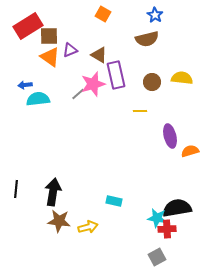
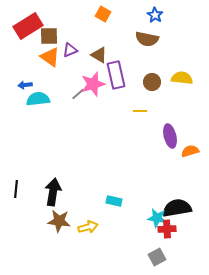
brown semicircle: rotated 25 degrees clockwise
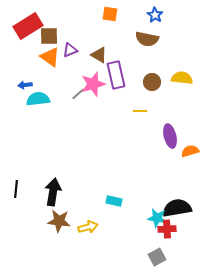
orange square: moved 7 px right; rotated 21 degrees counterclockwise
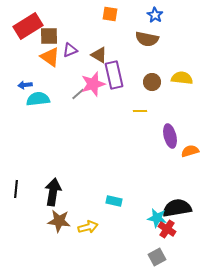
purple rectangle: moved 2 px left
red cross: rotated 36 degrees clockwise
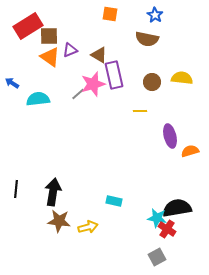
blue arrow: moved 13 px left, 2 px up; rotated 40 degrees clockwise
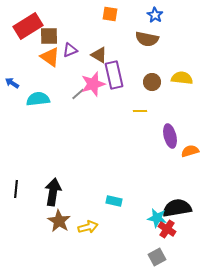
brown star: rotated 25 degrees clockwise
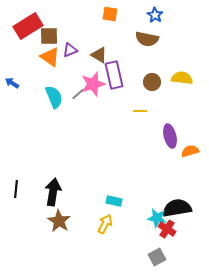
cyan semicircle: moved 16 px right, 2 px up; rotated 75 degrees clockwise
yellow arrow: moved 17 px right, 3 px up; rotated 48 degrees counterclockwise
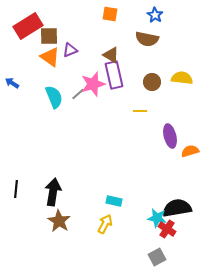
brown triangle: moved 12 px right
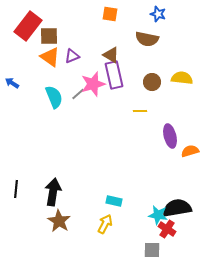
blue star: moved 3 px right, 1 px up; rotated 14 degrees counterclockwise
red rectangle: rotated 20 degrees counterclockwise
purple triangle: moved 2 px right, 6 px down
cyan star: moved 1 px right, 3 px up
gray square: moved 5 px left, 7 px up; rotated 30 degrees clockwise
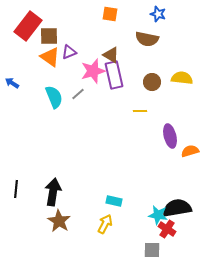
purple triangle: moved 3 px left, 4 px up
pink star: moved 13 px up
